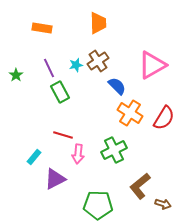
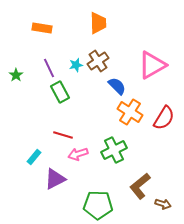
orange cross: moved 1 px up
pink arrow: rotated 66 degrees clockwise
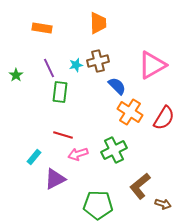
brown cross: rotated 20 degrees clockwise
green rectangle: rotated 35 degrees clockwise
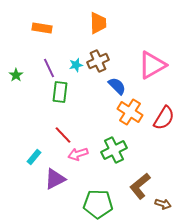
brown cross: rotated 10 degrees counterclockwise
red line: rotated 30 degrees clockwise
green pentagon: moved 1 px up
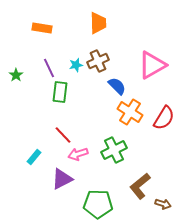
purple triangle: moved 7 px right
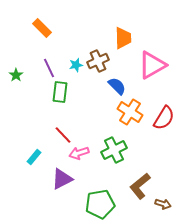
orange trapezoid: moved 25 px right, 15 px down
orange rectangle: rotated 36 degrees clockwise
pink arrow: moved 1 px right, 1 px up
green pentagon: moved 2 px right; rotated 12 degrees counterclockwise
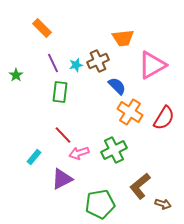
orange trapezoid: rotated 85 degrees clockwise
purple line: moved 4 px right, 5 px up
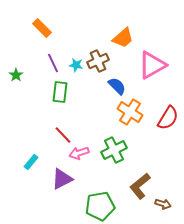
orange trapezoid: rotated 35 degrees counterclockwise
cyan star: rotated 24 degrees clockwise
red semicircle: moved 4 px right
cyan rectangle: moved 3 px left, 5 px down
green pentagon: moved 2 px down
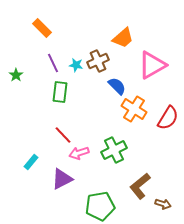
orange cross: moved 4 px right, 3 px up
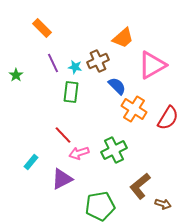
cyan star: moved 1 px left, 2 px down
green rectangle: moved 11 px right
